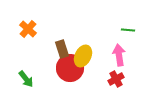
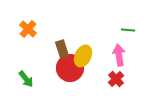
red cross: rotated 14 degrees counterclockwise
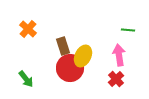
brown rectangle: moved 1 px right, 3 px up
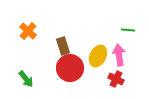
orange cross: moved 2 px down
yellow ellipse: moved 15 px right
red cross: rotated 21 degrees counterclockwise
